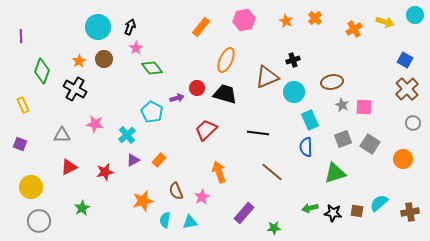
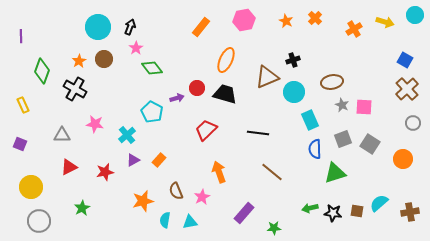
blue semicircle at (306, 147): moved 9 px right, 2 px down
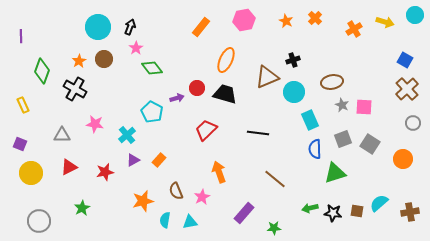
brown line at (272, 172): moved 3 px right, 7 px down
yellow circle at (31, 187): moved 14 px up
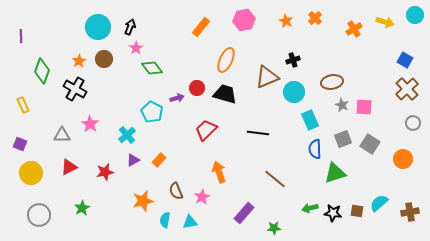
pink star at (95, 124): moved 5 px left; rotated 24 degrees clockwise
gray circle at (39, 221): moved 6 px up
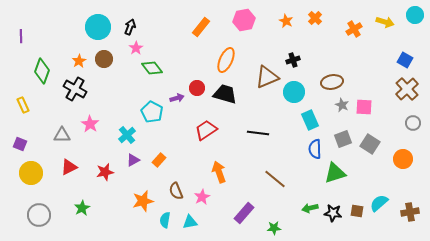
red trapezoid at (206, 130): rotated 10 degrees clockwise
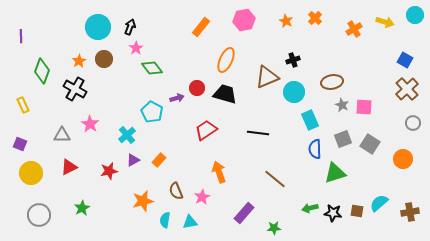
red star at (105, 172): moved 4 px right, 1 px up
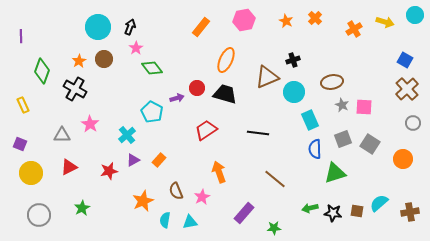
orange star at (143, 201): rotated 10 degrees counterclockwise
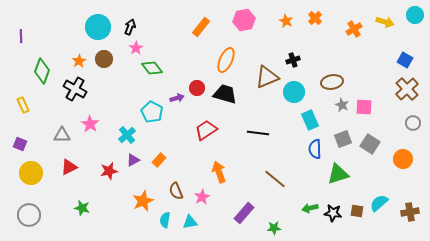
green triangle at (335, 173): moved 3 px right, 1 px down
green star at (82, 208): rotated 28 degrees counterclockwise
gray circle at (39, 215): moved 10 px left
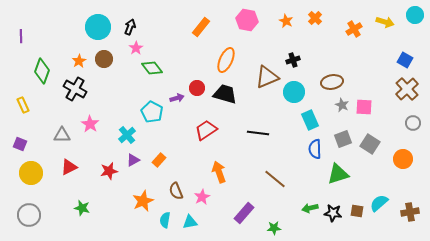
pink hexagon at (244, 20): moved 3 px right; rotated 20 degrees clockwise
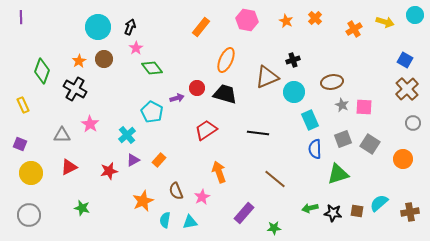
purple line at (21, 36): moved 19 px up
